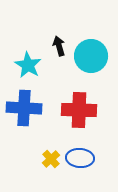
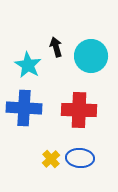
black arrow: moved 3 px left, 1 px down
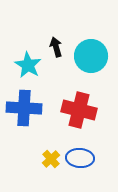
red cross: rotated 12 degrees clockwise
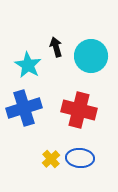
blue cross: rotated 20 degrees counterclockwise
